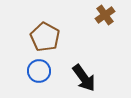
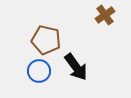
brown pentagon: moved 1 px right, 3 px down; rotated 16 degrees counterclockwise
black arrow: moved 8 px left, 11 px up
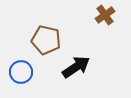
black arrow: rotated 88 degrees counterclockwise
blue circle: moved 18 px left, 1 px down
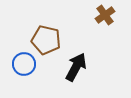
black arrow: rotated 28 degrees counterclockwise
blue circle: moved 3 px right, 8 px up
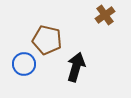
brown pentagon: moved 1 px right
black arrow: rotated 12 degrees counterclockwise
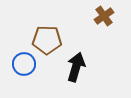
brown cross: moved 1 px left, 1 px down
brown pentagon: rotated 12 degrees counterclockwise
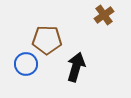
brown cross: moved 1 px up
blue circle: moved 2 px right
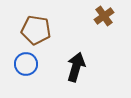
brown cross: moved 1 px down
brown pentagon: moved 11 px left, 10 px up; rotated 8 degrees clockwise
